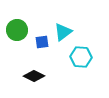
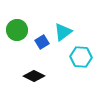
blue square: rotated 24 degrees counterclockwise
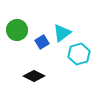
cyan triangle: moved 1 px left, 1 px down
cyan hexagon: moved 2 px left, 3 px up; rotated 20 degrees counterclockwise
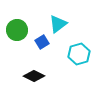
cyan triangle: moved 4 px left, 9 px up
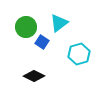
cyan triangle: moved 1 px right, 1 px up
green circle: moved 9 px right, 3 px up
blue square: rotated 24 degrees counterclockwise
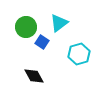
black diamond: rotated 35 degrees clockwise
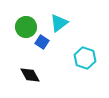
cyan hexagon: moved 6 px right, 4 px down; rotated 25 degrees counterclockwise
black diamond: moved 4 px left, 1 px up
